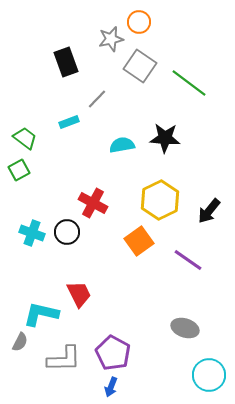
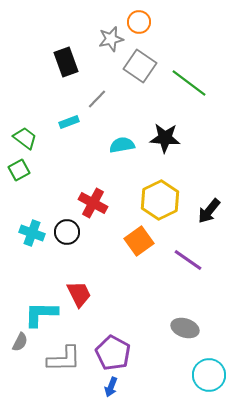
cyan L-shape: rotated 12 degrees counterclockwise
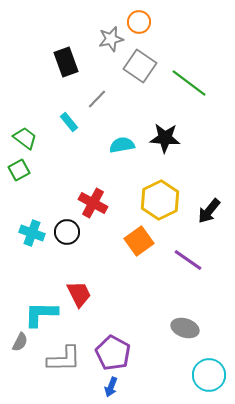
cyan rectangle: rotated 72 degrees clockwise
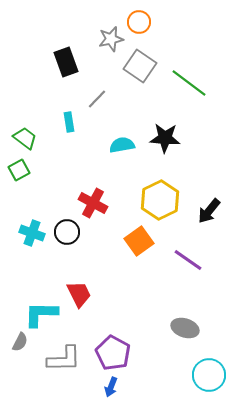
cyan rectangle: rotated 30 degrees clockwise
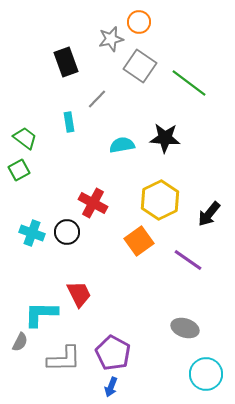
black arrow: moved 3 px down
cyan circle: moved 3 px left, 1 px up
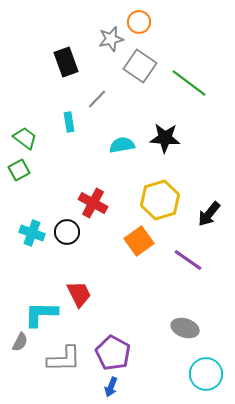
yellow hexagon: rotated 9 degrees clockwise
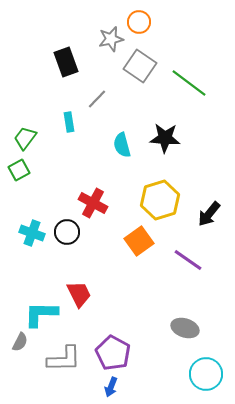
green trapezoid: rotated 90 degrees counterclockwise
cyan semicircle: rotated 95 degrees counterclockwise
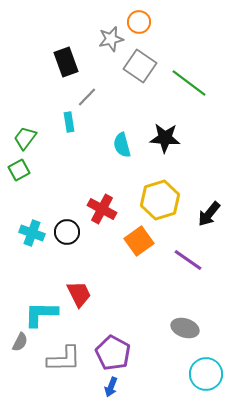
gray line: moved 10 px left, 2 px up
red cross: moved 9 px right, 6 px down
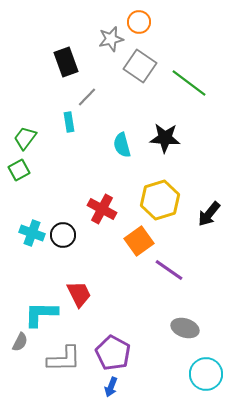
black circle: moved 4 px left, 3 px down
purple line: moved 19 px left, 10 px down
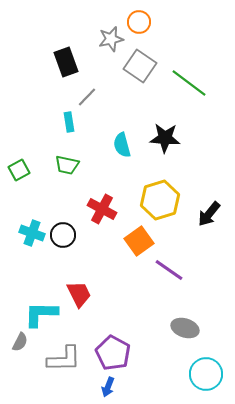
green trapezoid: moved 42 px right, 27 px down; rotated 115 degrees counterclockwise
blue arrow: moved 3 px left
